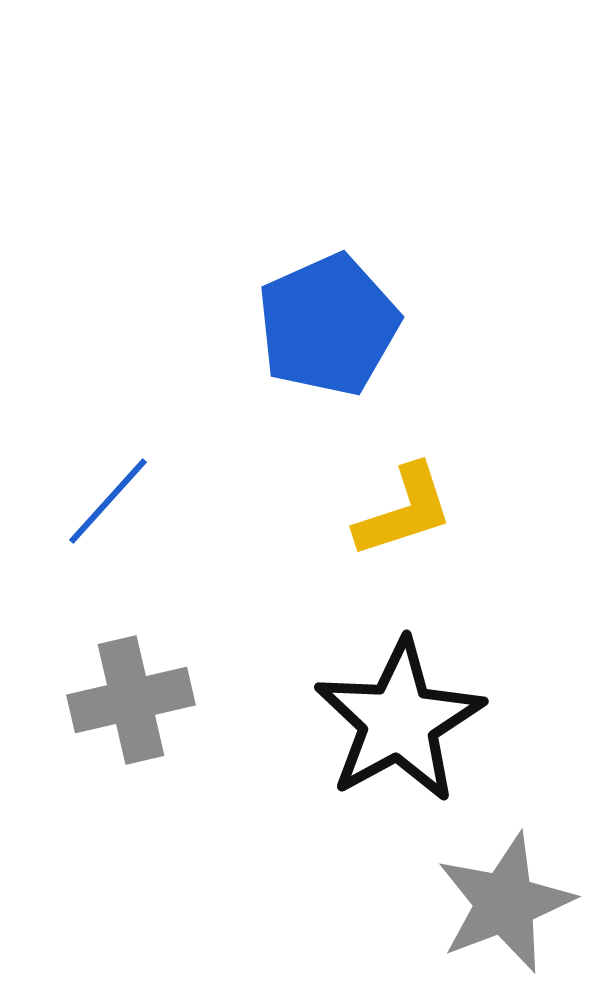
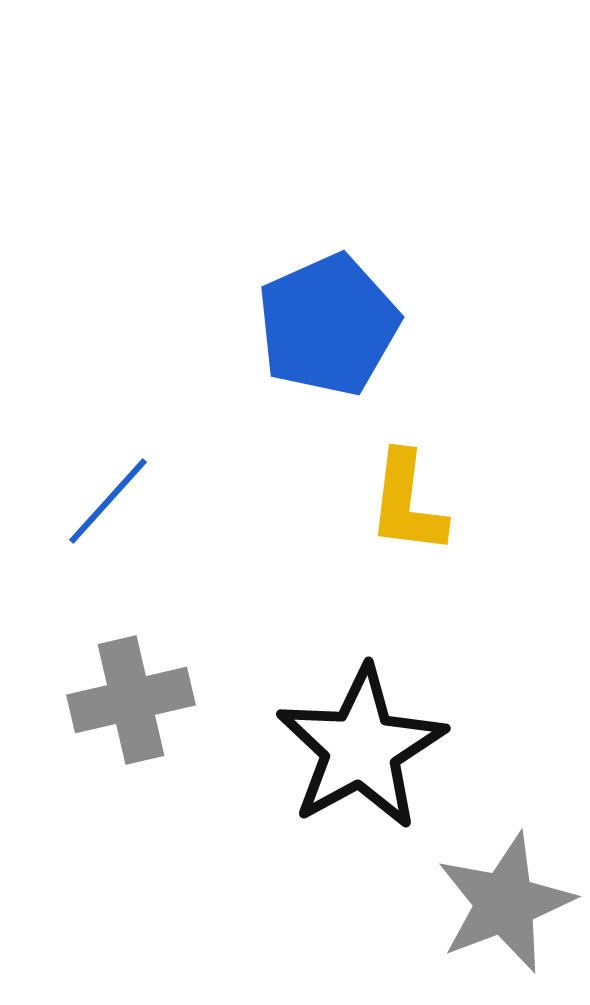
yellow L-shape: moved 3 px right, 8 px up; rotated 115 degrees clockwise
black star: moved 38 px left, 27 px down
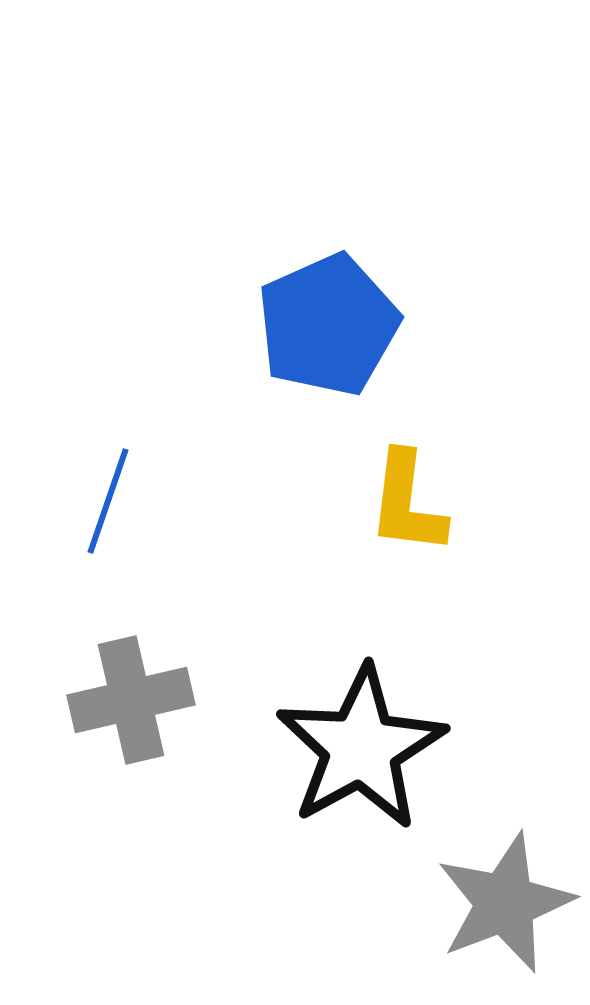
blue line: rotated 23 degrees counterclockwise
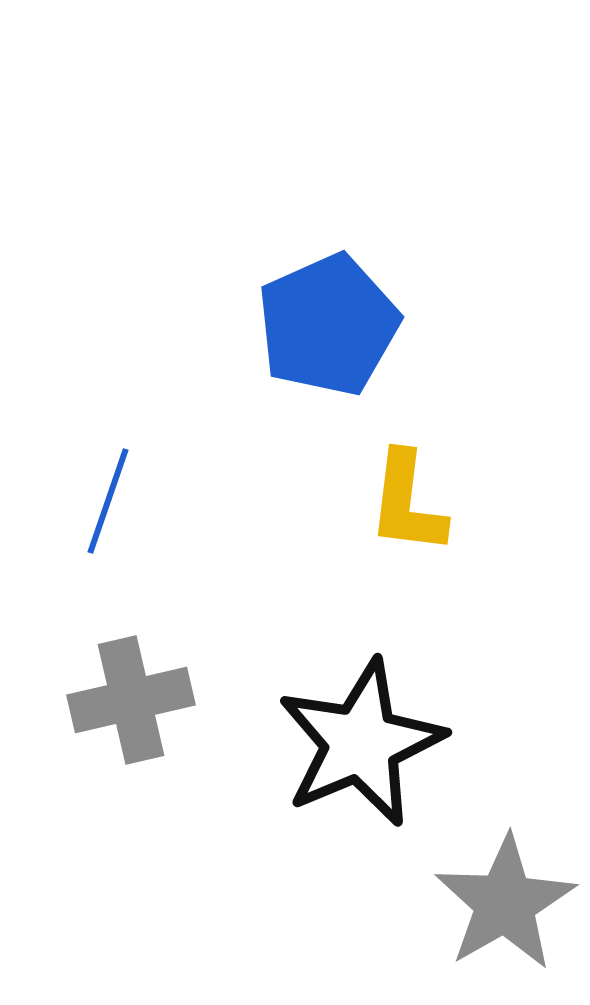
black star: moved 5 px up; rotated 6 degrees clockwise
gray star: rotated 9 degrees counterclockwise
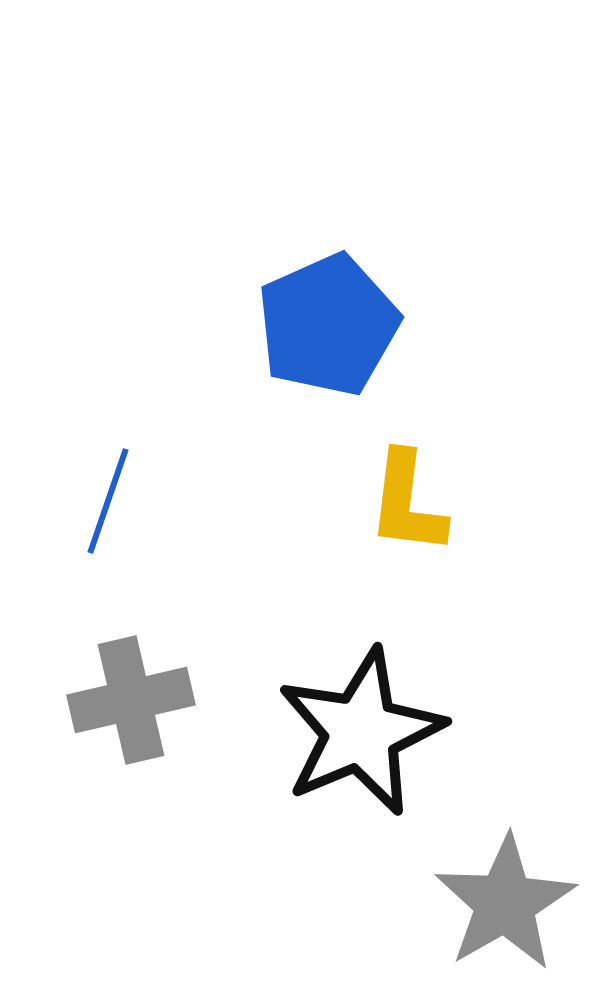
black star: moved 11 px up
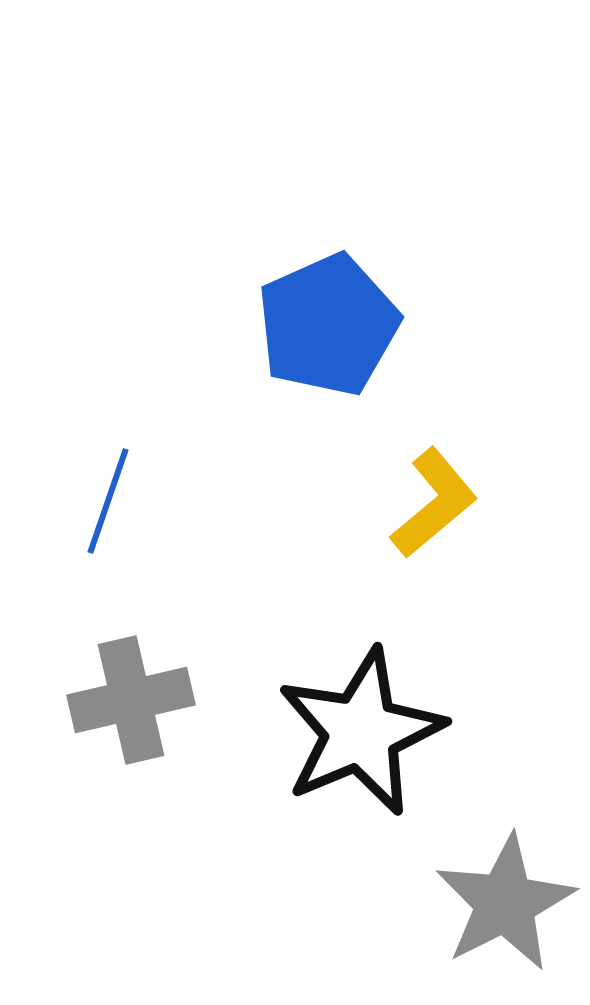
yellow L-shape: moved 27 px right; rotated 137 degrees counterclockwise
gray star: rotated 3 degrees clockwise
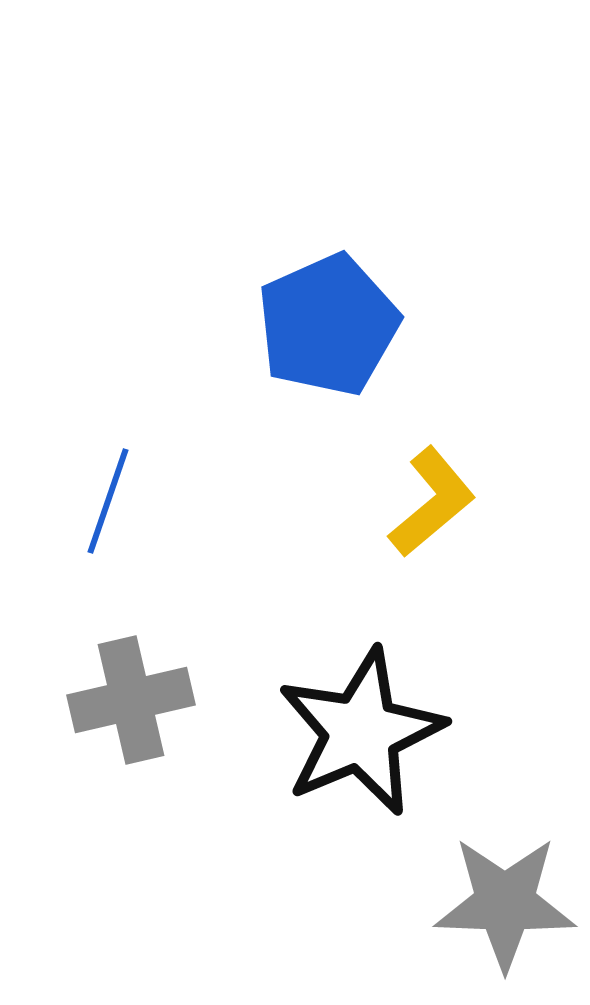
yellow L-shape: moved 2 px left, 1 px up
gray star: rotated 29 degrees clockwise
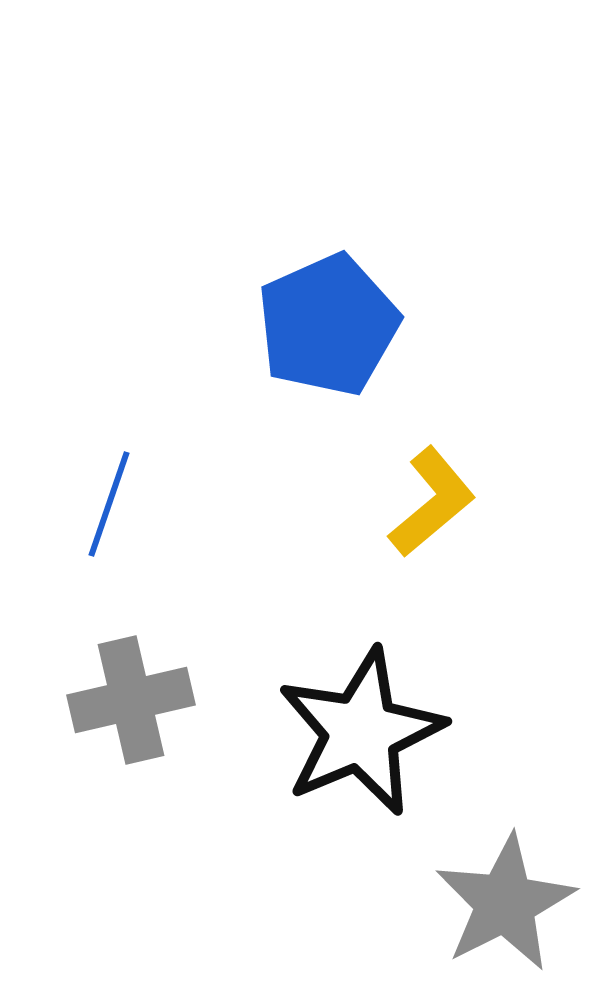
blue line: moved 1 px right, 3 px down
gray star: rotated 29 degrees counterclockwise
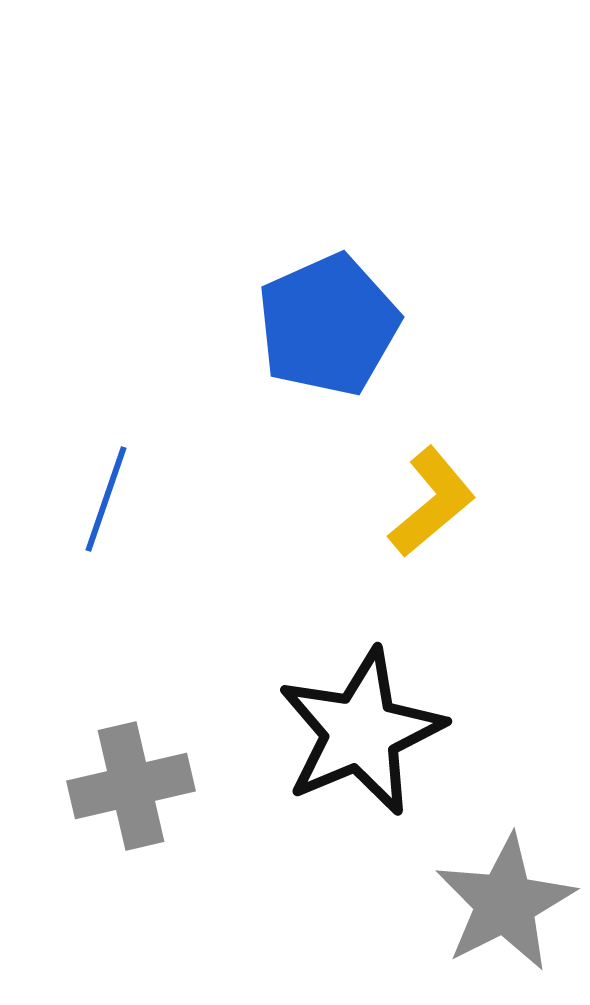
blue line: moved 3 px left, 5 px up
gray cross: moved 86 px down
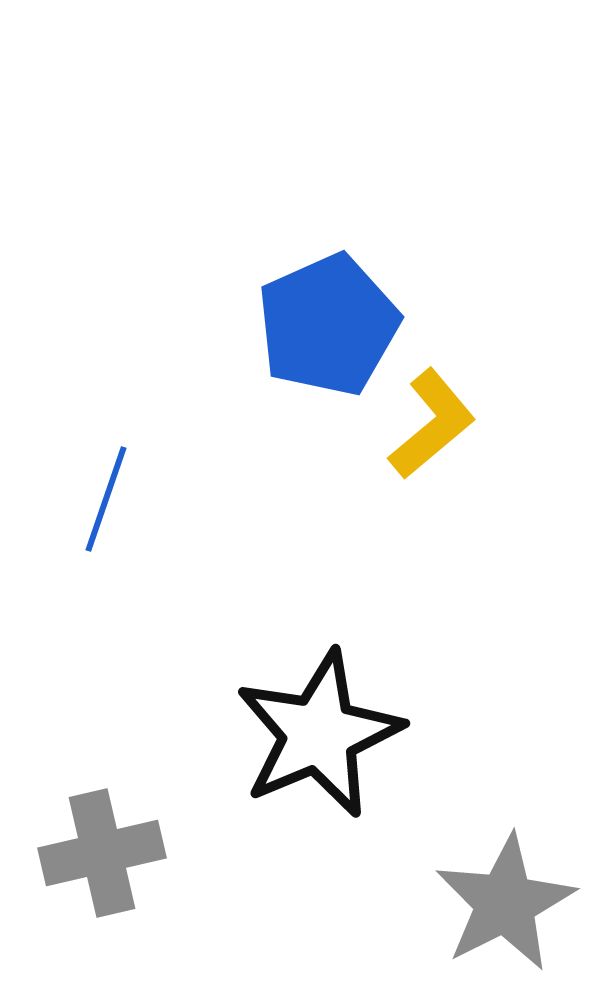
yellow L-shape: moved 78 px up
black star: moved 42 px left, 2 px down
gray cross: moved 29 px left, 67 px down
